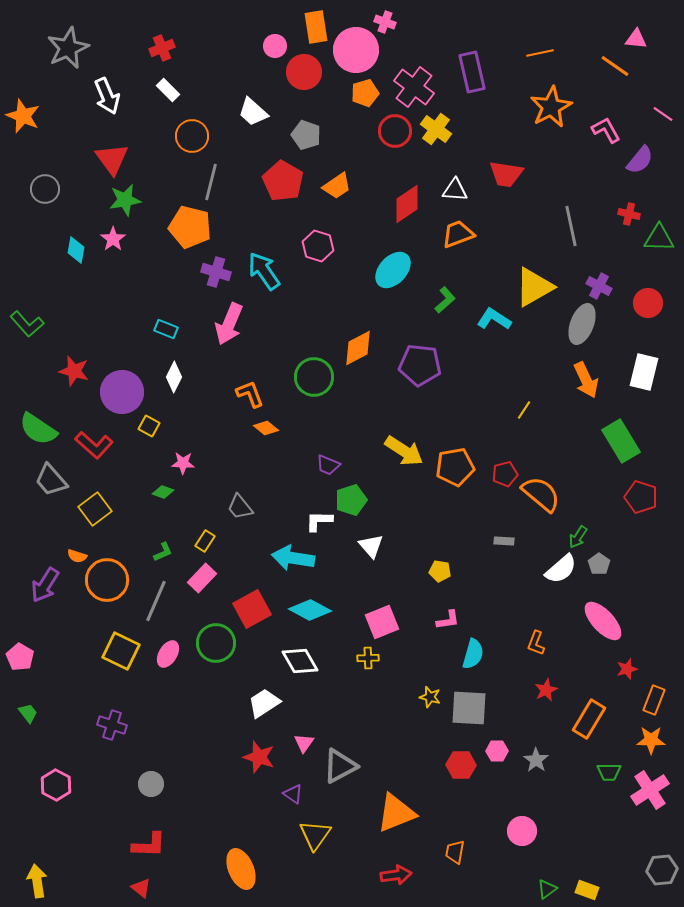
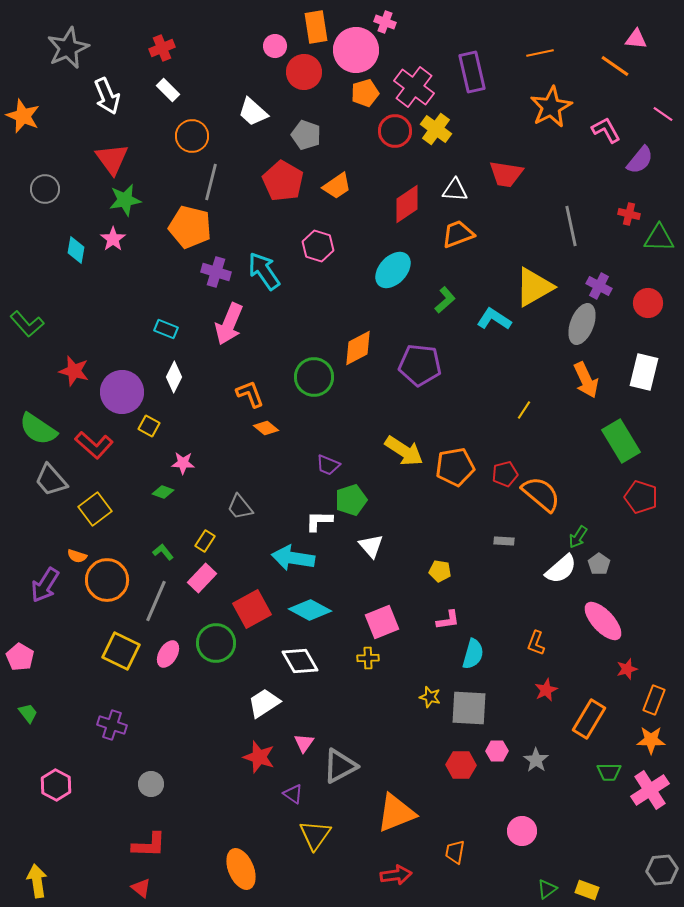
green L-shape at (163, 552): rotated 105 degrees counterclockwise
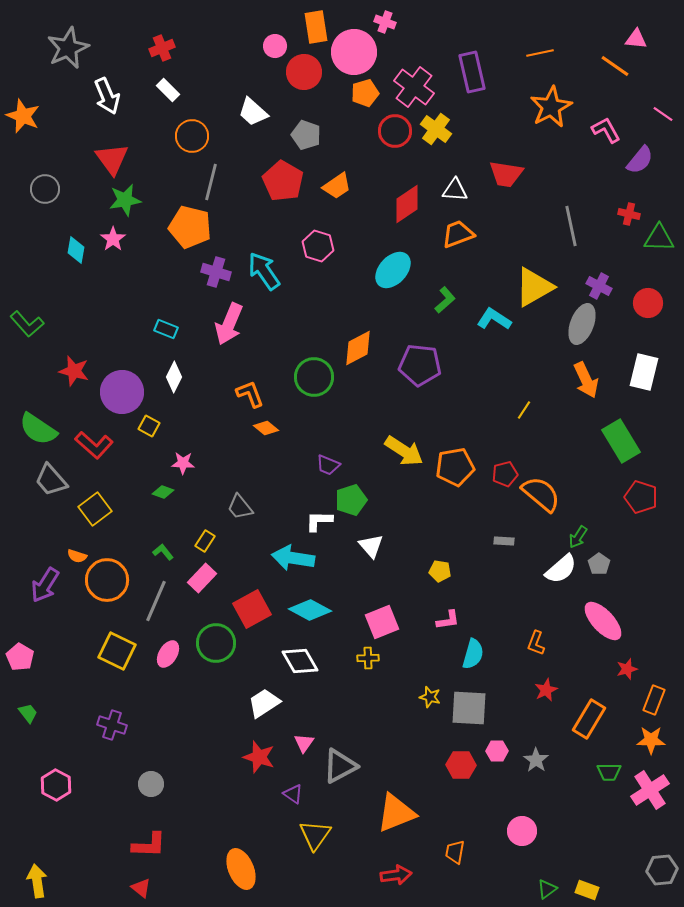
pink circle at (356, 50): moved 2 px left, 2 px down
yellow square at (121, 651): moved 4 px left
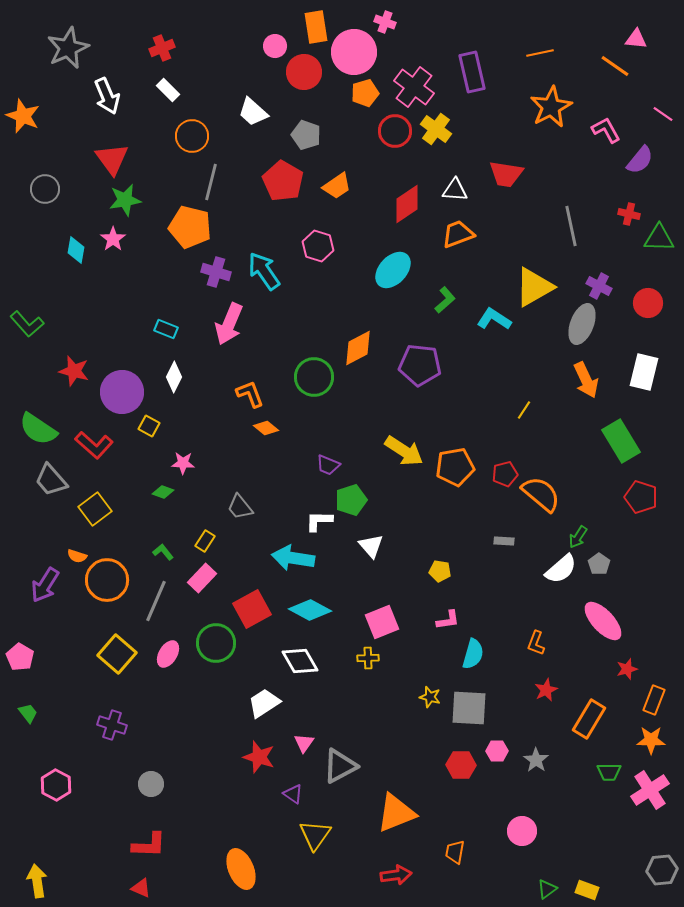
yellow square at (117, 651): moved 3 px down; rotated 15 degrees clockwise
red triangle at (141, 888): rotated 15 degrees counterclockwise
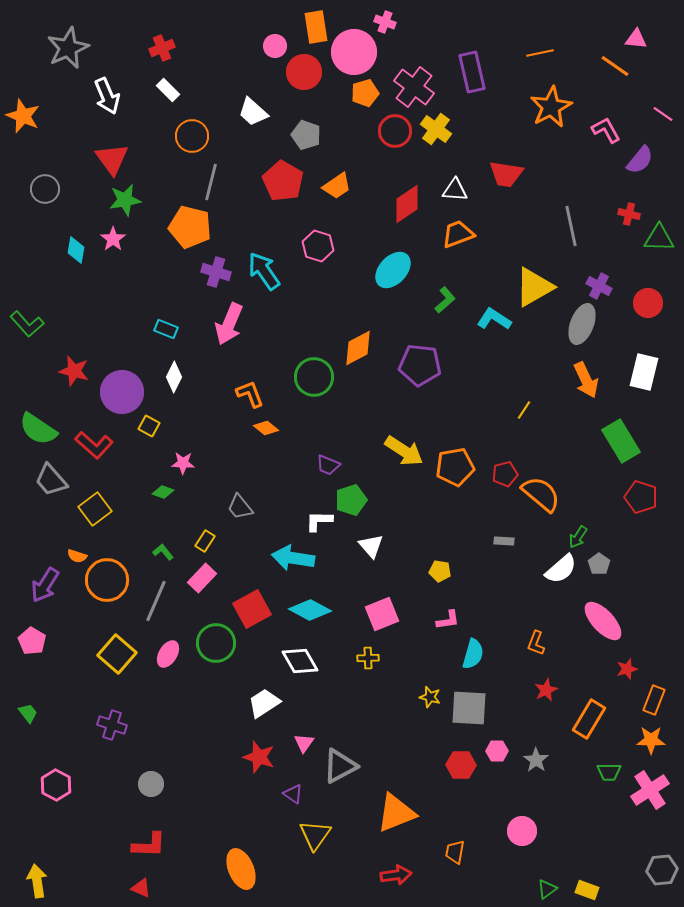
pink square at (382, 622): moved 8 px up
pink pentagon at (20, 657): moved 12 px right, 16 px up
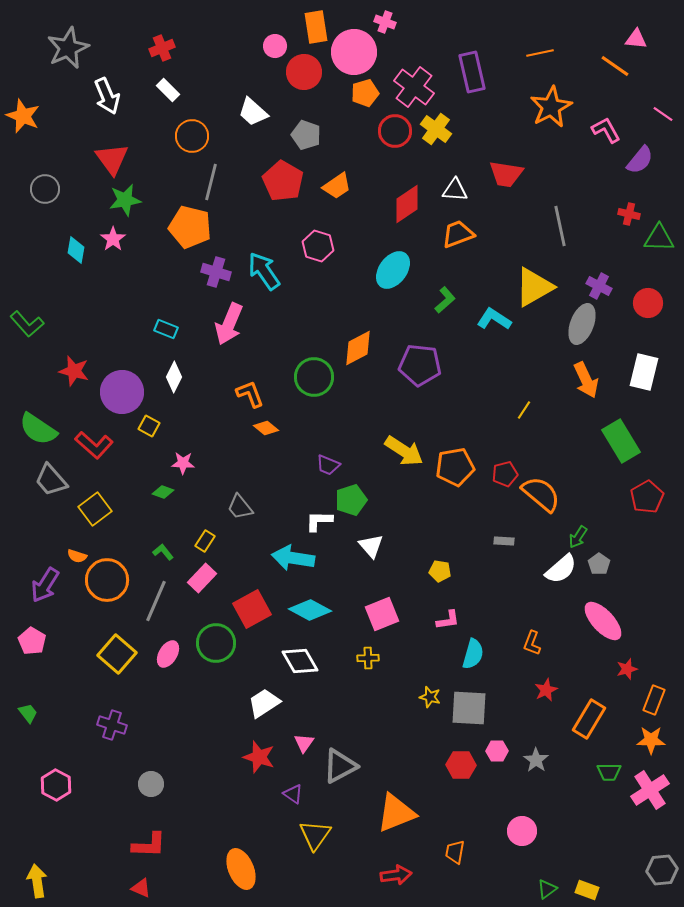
gray line at (571, 226): moved 11 px left
cyan ellipse at (393, 270): rotated 6 degrees counterclockwise
red pentagon at (641, 497): moved 6 px right; rotated 24 degrees clockwise
orange L-shape at (536, 643): moved 4 px left
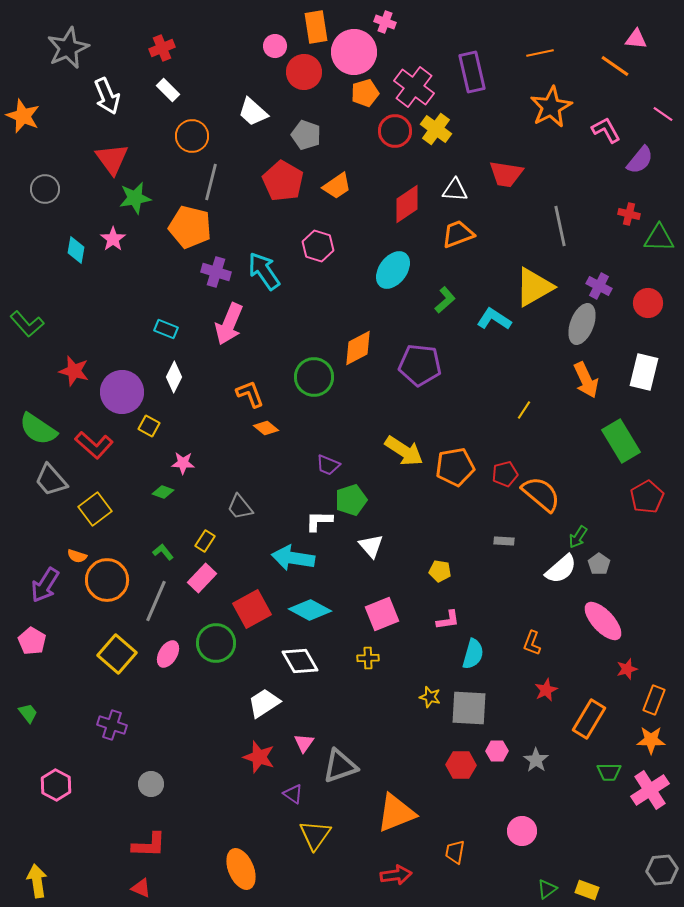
green star at (125, 200): moved 10 px right, 2 px up
gray triangle at (340, 766): rotated 9 degrees clockwise
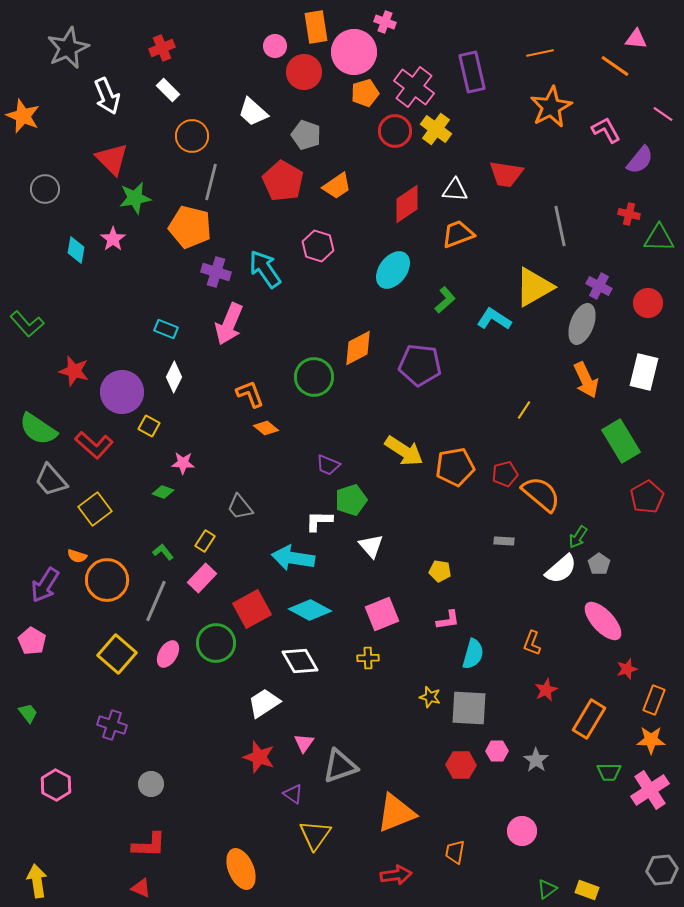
red triangle at (112, 159): rotated 9 degrees counterclockwise
cyan arrow at (264, 271): moved 1 px right, 2 px up
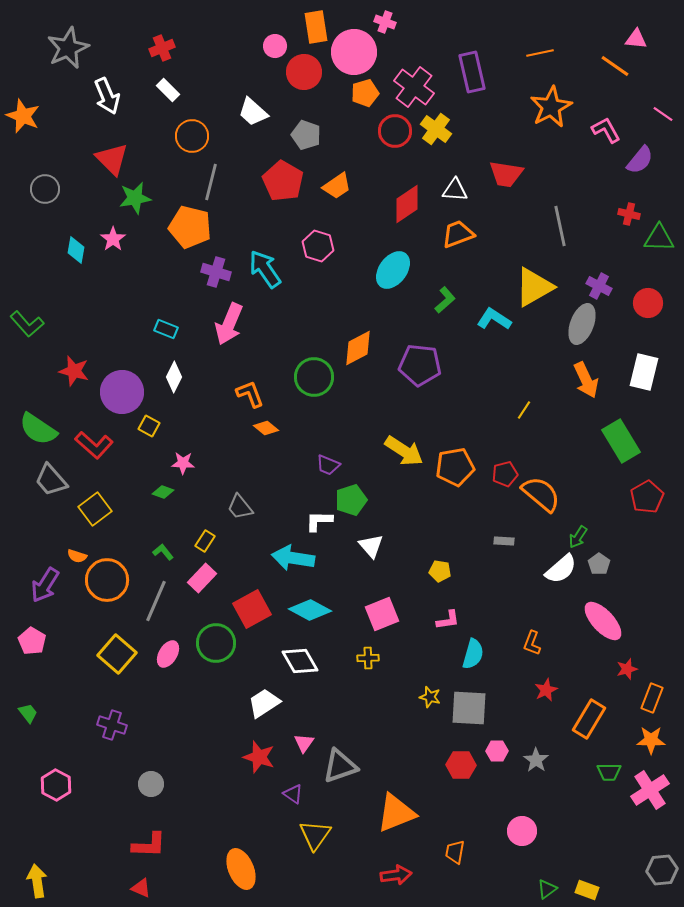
orange rectangle at (654, 700): moved 2 px left, 2 px up
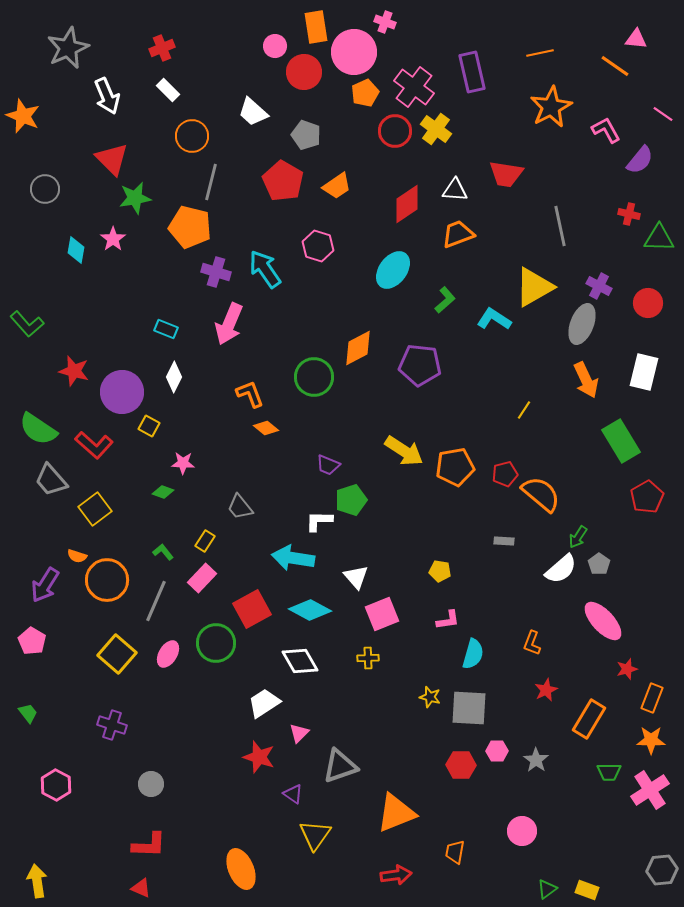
orange pentagon at (365, 93): rotated 8 degrees counterclockwise
white triangle at (371, 546): moved 15 px left, 31 px down
pink triangle at (304, 743): moved 5 px left, 10 px up; rotated 10 degrees clockwise
